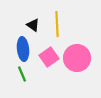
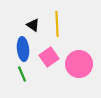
pink circle: moved 2 px right, 6 px down
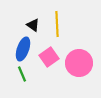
blue ellipse: rotated 25 degrees clockwise
pink circle: moved 1 px up
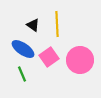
blue ellipse: rotated 75 degrees counterclockwise
pink circle: moved 1 px right, 3 px up
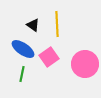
pink circle: moved 5 px right, 4 px down
green line: rotated 35 degrees clockwise
